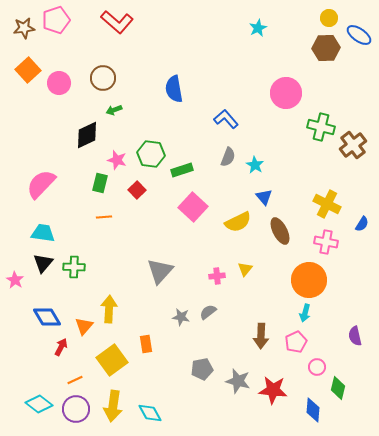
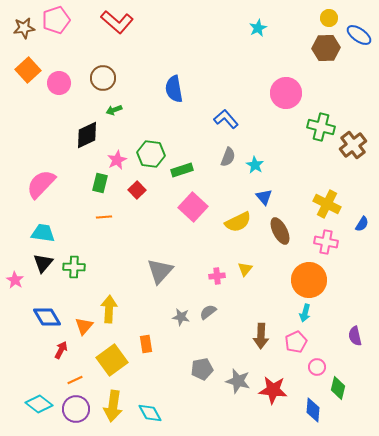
pink star at (117, 160): rotated 30 degrees clockwise
red arrow at (61, 347): moved 3 px down
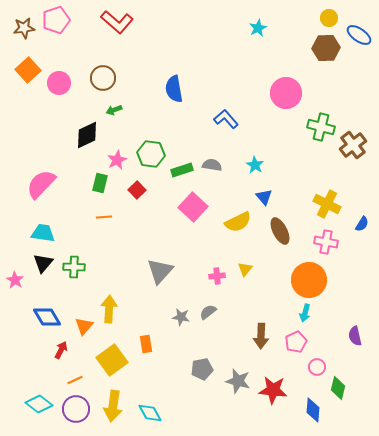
gray semicircle at (228, 157): moved 16 px left, 8 px down; rotated 102 degrees counterclockwise
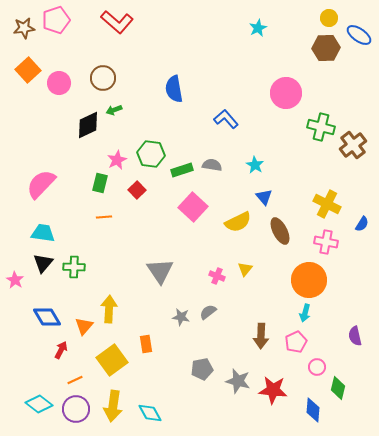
black diamond at (87, 135): moved 1 px right, 10 px up
gray triangle at (160, 271): rotated 16 degrees counterclockwise
pink cross at (217, 276): rotated 28 degrees clockwise
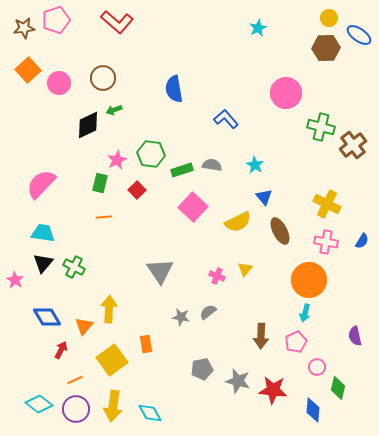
blue semicircle at (362, 224): moved 17 px down
green cross at (74, 267): rotated 25 degrees clockwise
